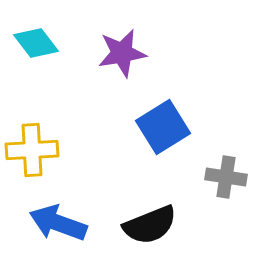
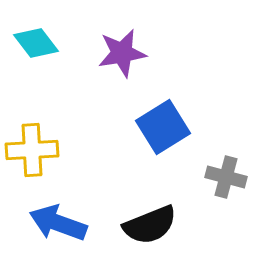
gray cross: rotated 6 degrees clockwise
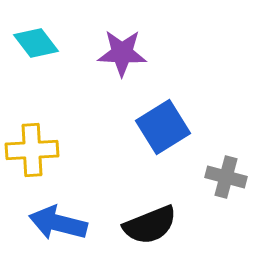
purple star: rotated 12 degrees clockwise
blue arrow: rotated 6 degrees counterclockwise
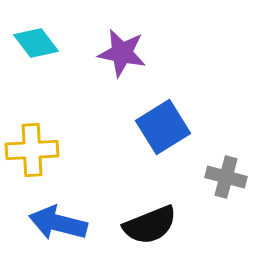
purple star: rotated 9 degrees clockwise
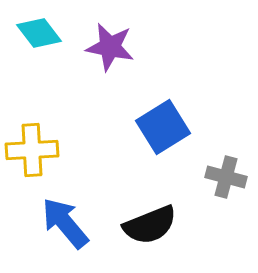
cyan diamond: moved 3 px right, 10 px up
purple star: moved 12 px left, 6 px up
blue arrow: moved 7 px right; rotated 36 degrees clockwise
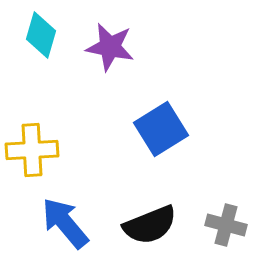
cyan diamond: moved 2 px right, 2 px down; rotated 54 degrees clockwise
blue square: moved 2 px left, 2 px down
gray cross: moved 48 px down
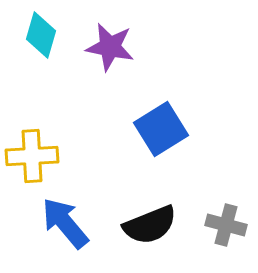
yellow cross: moved 6 px down
